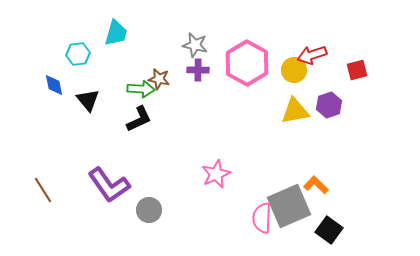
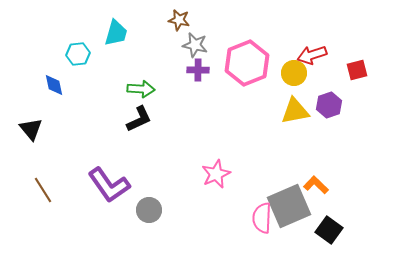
pink hexagon: rotated 9 degrees clockwise
yellow circle: moved 3 px down
brown star: moved 20 px right, 59 px up
black triangle: moved 57 px left, 29 px down
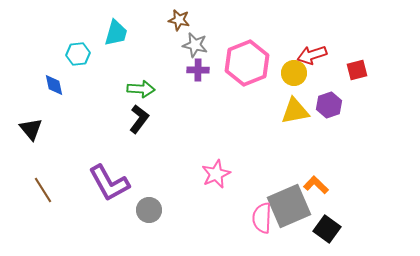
black L-shape: rotated 28 degrees counterclockwise
purple L-shape: moved 2 px up; rotated 6 degrees clockwise
black square: moved 2 px left, 1 px up
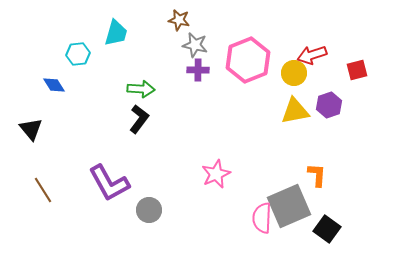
pink hexagon: moved 1 px right, 3 px up
blue diamond: rotated 20 degrees counterclockwise
orange L-shape: moved 1 px right, 10 px up; rotated 50 degrees clockwise
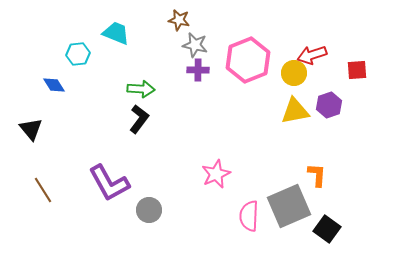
cyan trapezoid: rotated 84 degrees counterclockwise
red square: rotated 10 degrees clockwise
pink semicircle: moved 13 px left, 2 px up
